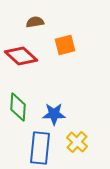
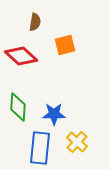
brown semicircle: rotated 108 degrees clockwise
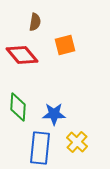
red diamond: moved 1 px right, 1 px up; rotated 8 degrees clockwise
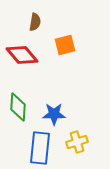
yellow cross: rotated 30 degrees clockwise
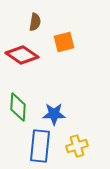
orange square: moved 1 px left, 3 px up
red diamond: rotated 16 degrees counterclockwise
yellow cross: moved 4 px down
blue rectangle: moved 2 px up
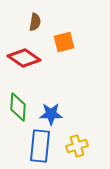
red diamond: moved 2 px right, 3 px down
blue star: moved 3 px left
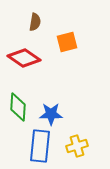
orange square: moved 3 px right
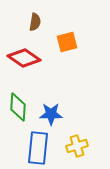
blue rectangle: moved 2 px left, 2 px down
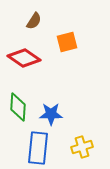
brown semicircle: moved 1 px left, 1 px up; rotated 24 degrees clockwise
yellow cross: moved 5 px right, 1 px down
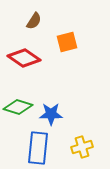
green diamond: rotated 76 degrees counterclockwise
